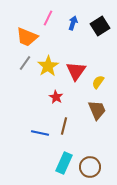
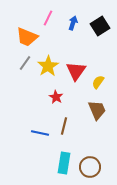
cyan rectangle: rotated 15 degrees counterclockwise
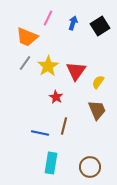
cyan rectangle: moved 13 px left
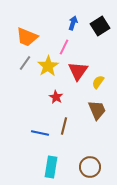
pink line: moved 16 px right, 29 px down
red triangle: moved 2 px right
cyan rectangle: moved 4 px down
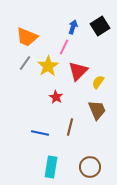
blue arrow: moved 4 px down
red triangle: rotated 10 degrees clockwise
brown line: moved 6 px right, 1 px down
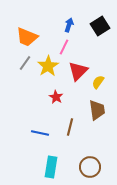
blue arrow: moved 4 px left, 2 px up
brown trapezoid: rotated 15 degrees clockwise
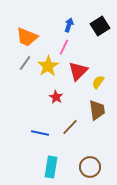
brown line: rotated 30 degrees clockwise
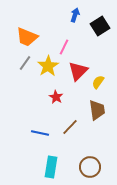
blue arrow: moved 6 px right, 10 px up
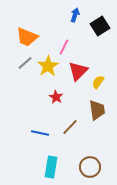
gray line: rotated 14 degrees clockwise
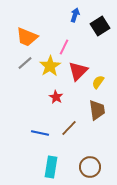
yellow star: moved 2 px right
brown line: moved 1 px left, 1 px down
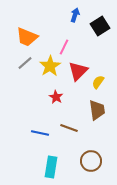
brown line: rotated 66 degrees clockwise
brown circle: moved 1 px right, 6 px up
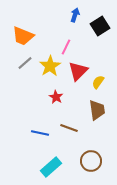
orange trapezoid: moved 4 px left, 1 px up
pink line: moved 2 px right
cyan rectangle: rotated 40 degrees clockwise
